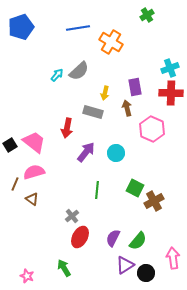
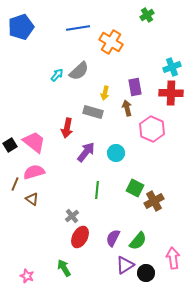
cyan cross: moved 2 px right, 1 px up
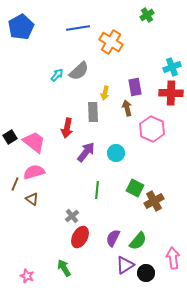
blue pentagon: rotated 10 degrees counterclockwise
gray rectangle: rotated 72 degrees clockwise
black square: moved 8 px up
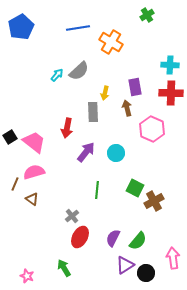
cyan cross: moved 2 px left, 2 px up; rotated 24 degrees clockwise
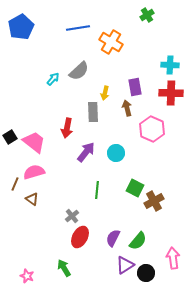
cyan arrow: moved 4 px left, 4 px down
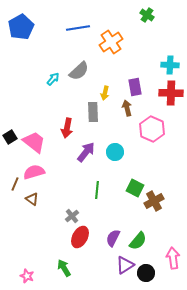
green cross: rotated 24 degrees counterclockwise
orange cross: rotated 25 degrees clockwise
cyan circle: moved 1 px left, 1 px up
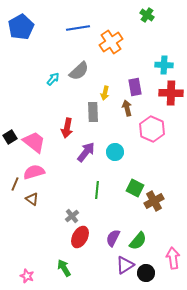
cyan cross: moved 6 px left
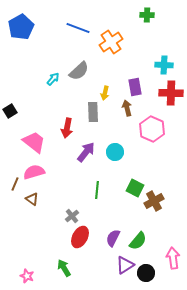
green cross: rotated 32 degrees counterclockwise
blue line: rotated 30 degrees clockwise
black square: moved 26 px up
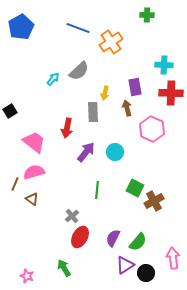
green semicircle: moved 1 px down
